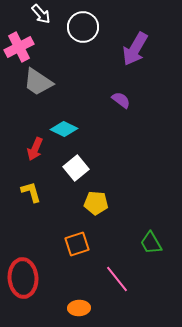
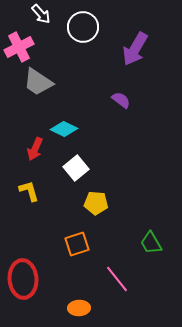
yellow L-shape: moved 2 px left, 1 px up
red ellipse: moved 1 px down
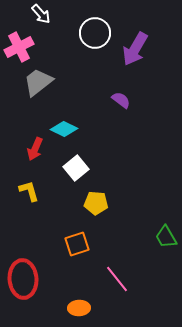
white circle: moved 12 px right, 6 px down
gray trapezoid: rotated 108 degrees clockwise
green trapezoid: moved 15 px right, 6 px up
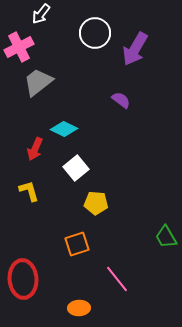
white arrow: rotated 80 degrees clockwise
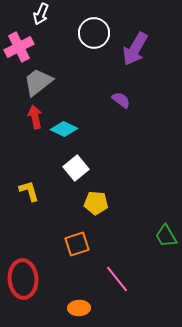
white arrow: rotated 15 degrees counterclockwise
white circle: moved 1 px left
red arrow: moved 32 px up; rotated 145 degrees clockwise
green trapezoid: moved 1 px up
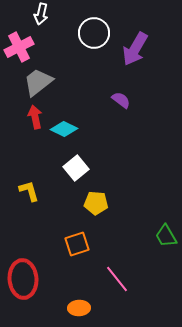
white arrow: rotated 10 degrees counterclockwise
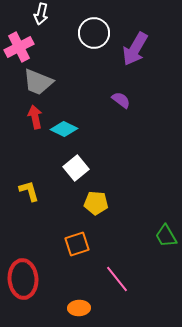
gray trapezoid: rotated 120 degrees counterclockwise
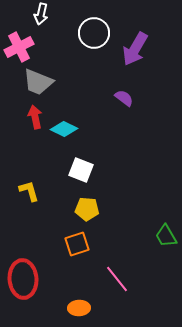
purple semicircle: moved 3 px right, 2 px up
white square: moved 5 px right, 2 px down; rotated 30 degrees counterclockwise
yellow pentagon: moved 9 px left, 6 px down
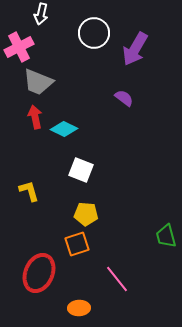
yellow pentagon: moved 1 px left, 5 px down
green trapezoid: rotated 15 degrees clockwise
red ellipse: moved 16 px right, 6 px up; rotated 27 degrees clockwise
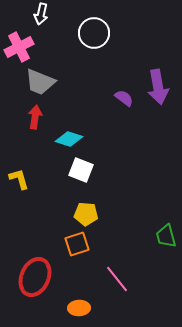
purple arrow: moved 23 px right, 38 px down; rotated 40 degrees counterclockwise
gray trapezoid: moved 2 px right
red arrow: rotated 20 degrees clockwise
cyan diamond: moved 5 px right, 10 px down; rotated 8 degrees counterclockwise
yellow L-shape: moved 10 px left, 12 px up
red ellipse: moved 4 px left, 4 px down
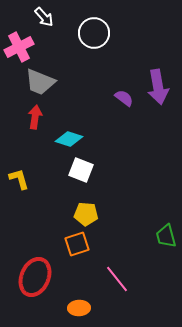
white arrow: moved 3 px right, 3 px down; rotated 55 degrees counterclockwise
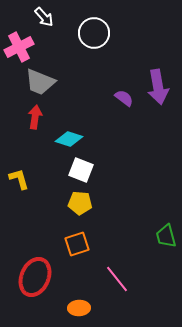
yellow pentagon: moved 6 px left, 11 px up
